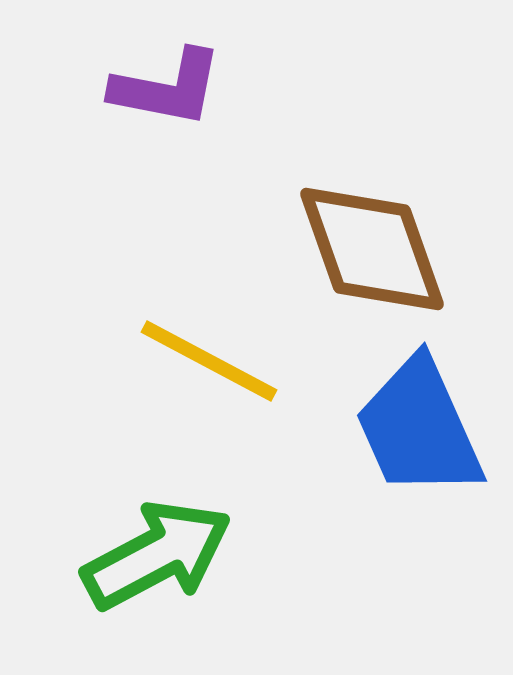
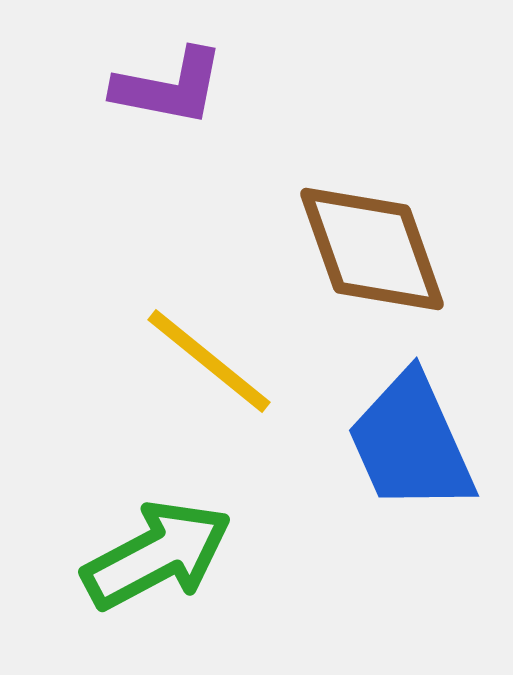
purple L-shape: moved 2 px right, 1 px up
yellow line: rotated 11 degrees clockwise
blue trapezoid: moved 8 px left, 15 px down
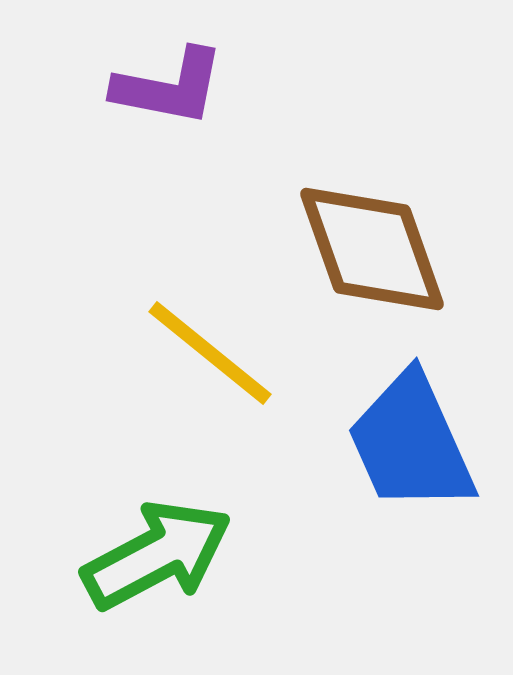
yellow line: moved 1 px right, 8 px up
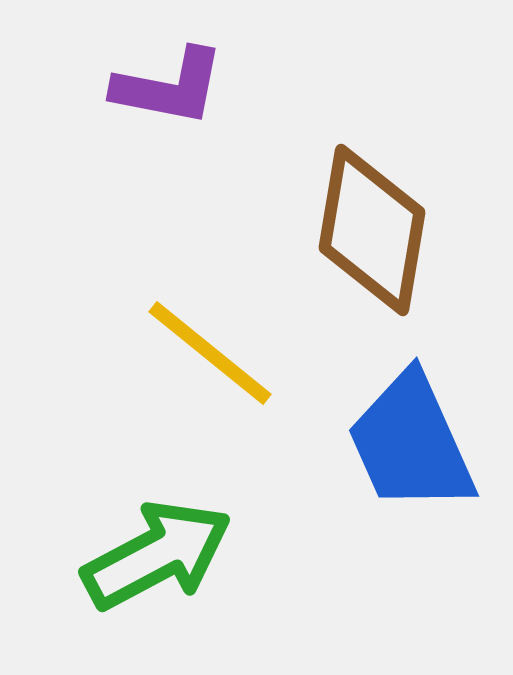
brown diamond: moved 19 px up; rotated 29 degrees clockwise
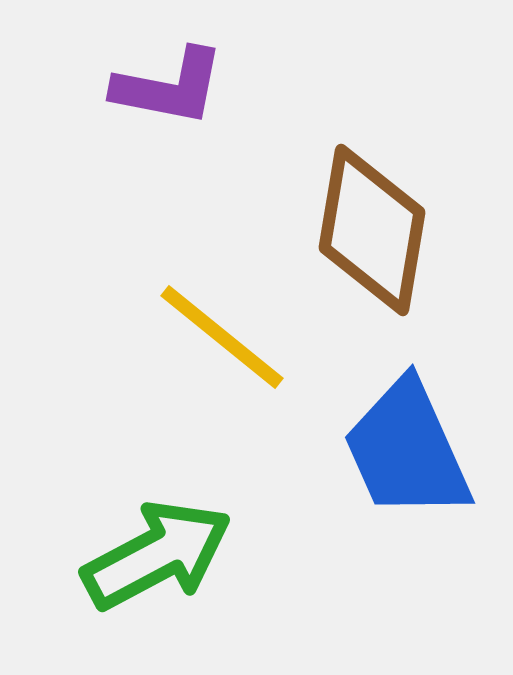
yellow line: moved 12 px right, 16 px up
blue trapezoid: moved 4 px left, 7 px down
